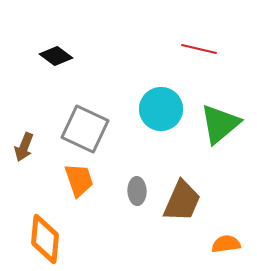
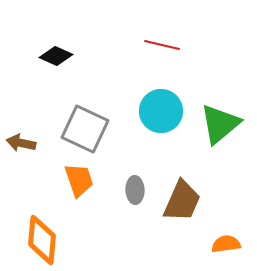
red line: moved 37 px left, 4 px up
black diamond: rotated 12 degrees counterclockwise
cyan circle: moved 2 px down
brown arrow: moved 3 px left, 4 px up; rotated 80 degrees clockwise
gray ellipse: moved 2 px left, 1 px up
orange diamond: moved 3 px left, 1 px down
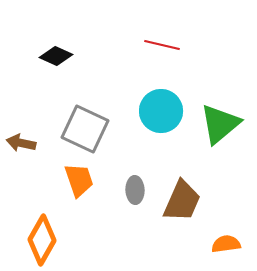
orange diamond: rotated 24 degrees clockwise
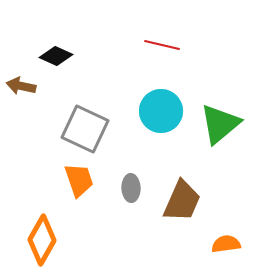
brown arrow: moved 57 px up
gray ellipse: moved 4 px left, 2 px up
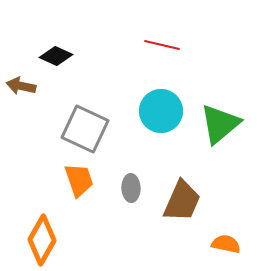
orange semicircle: rotated 20 degrees clockwise
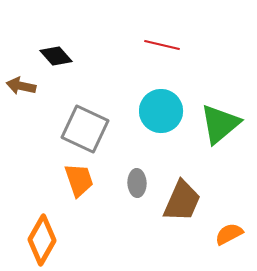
black diamond: rotated 24 degrees clockwise
gray ellipse: moved 6 px right, 5 px up
orange semicircle: moved 3 px right, 10 px up; rotated 40 degrees counterclockwise
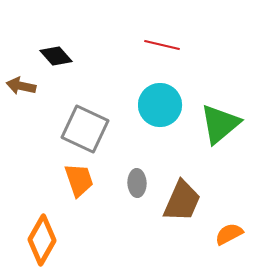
cyan circle: moved 1 px left, 6 px up
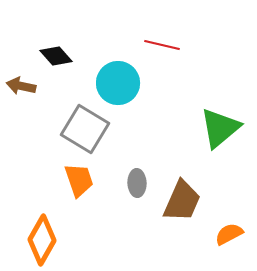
cyan circle: moved 42 px left, 22 px up
green triangle: moved 4 px down
gray square: rotated 6 degrees clockwise
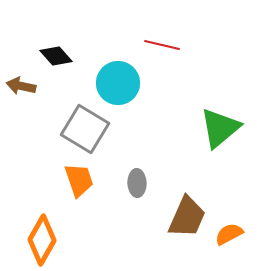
brown trapezoid: moved 5 px right, 16 px down
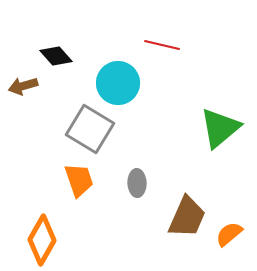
brown arrow: moved 2 px right; rotated 28 degrees counterclockwise
gray square: moved 5 px right
orange semicircle: rotated 12 degrees counterclockwise
